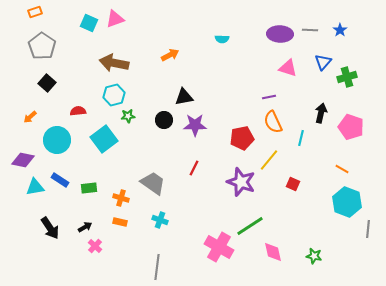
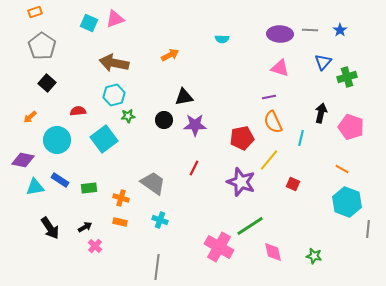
pink triangle at (288, 68): moved 8 px left
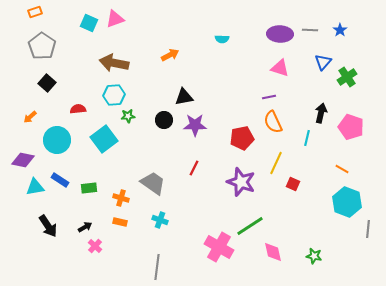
green cross at (347, 77): rotated 18 degrees counterclockwise
cyan hexagon at (114, 95): rotated 10 degrees clockwise
red semicircle at (78, 111): moved 2 px up
cyan line at (301, 138): moved 6 px right
yellow line at (269, 160): moved 7 px right, 3 px down; rotated 15 degrees counterclockwise
black arrow at (50, 228): moved 2 px left, 2 px up
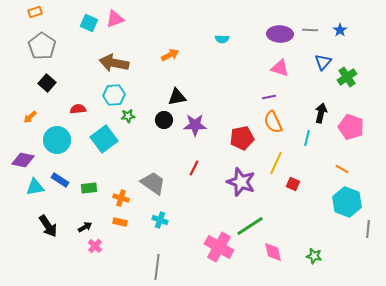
black triangle at (184, 97): moved 7 px left
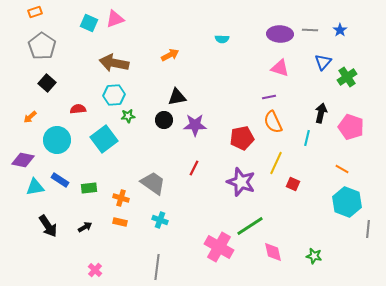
pink cross at (95, 246): moved 24 px down
